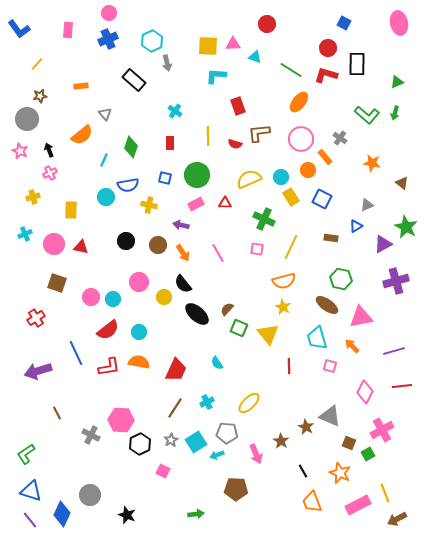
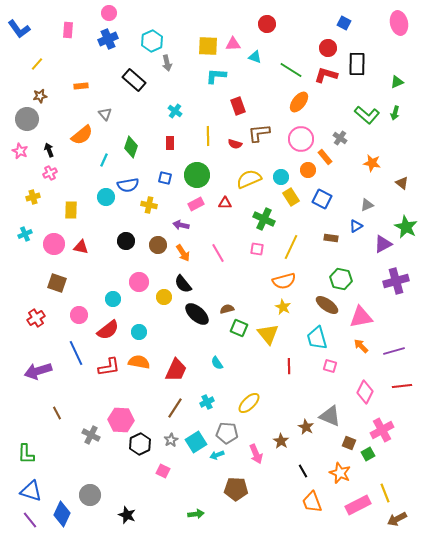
pink circle at (91, 297): moved 12 px left, 18 px down
brown semicircle at (227, 309): rotated 32 degrees clockwise
orange arrow at (352, 346): moved 9 px right
green L-shape at (26, 454): rotated 55 degrees counterclockwise
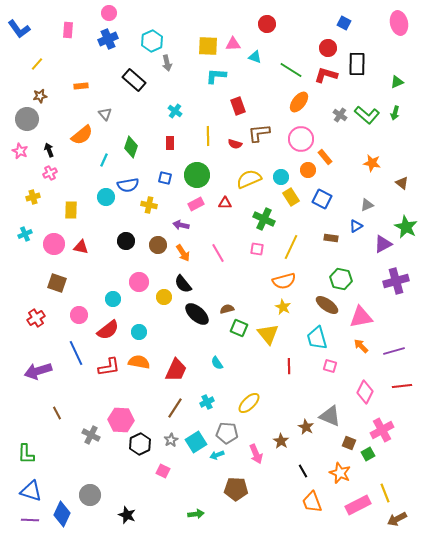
gray cross at (340, 138): moved 23 px up
purple line at (30, 520): rotated 48 degrees counterclockwise
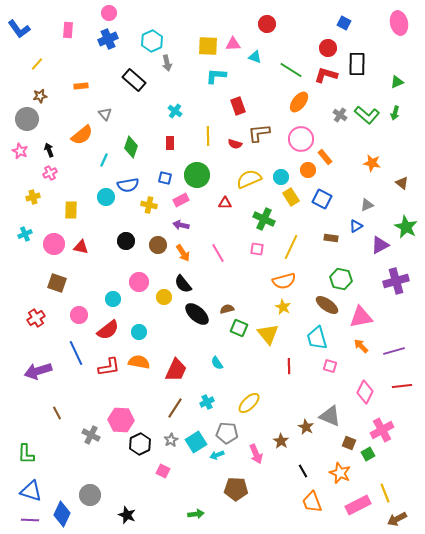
pink rectangle at (196, 204): moved 15 px left, 4 px up
purple triangle at (383, 244): moved 3 px left, 1 px down
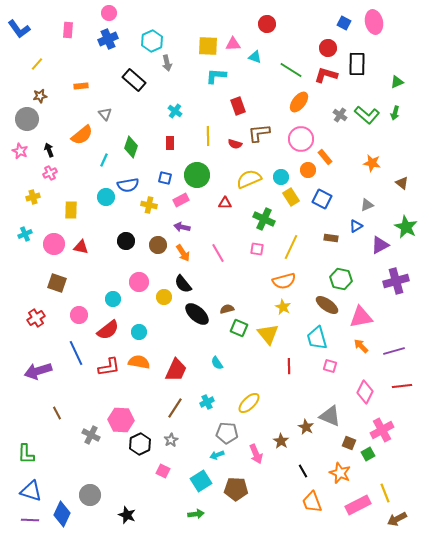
pink ellipse at (399, 23): moved 25 px left, 1 px up
purple arrow at (181, 225): moved 1 px right, 2 px down
cyan square at (196, 442): moved 5 px right, 39 px down
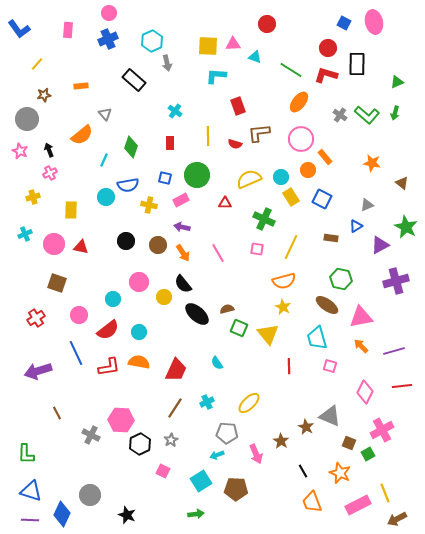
brown star at (40, 96): moved 4 px right, 1 px up
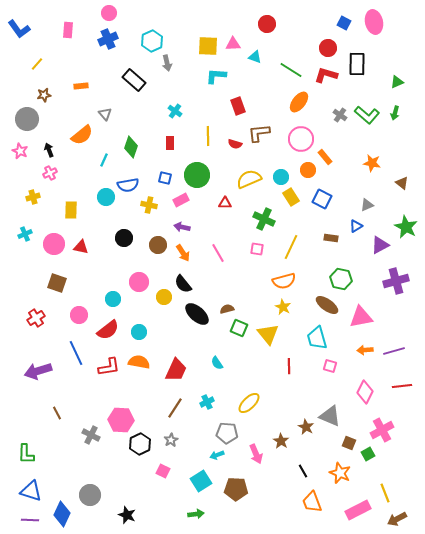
black circle at (126, 241): moved 2 px left, 3 px up
orange arrow at (361, 346): moved 4 px right, 4 px down; rotated 49 degrees counterclockwise
pink rectangle at (358, 505): moved 5 px down
